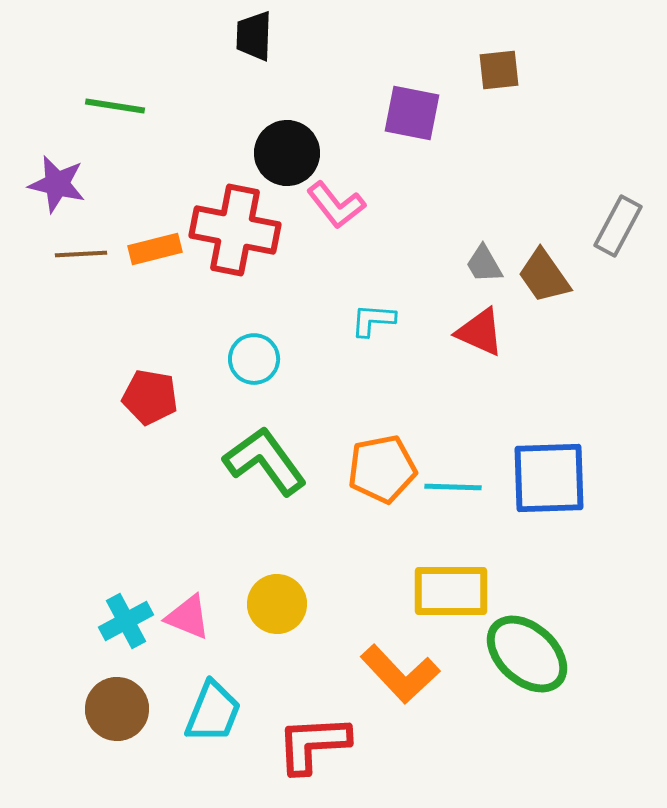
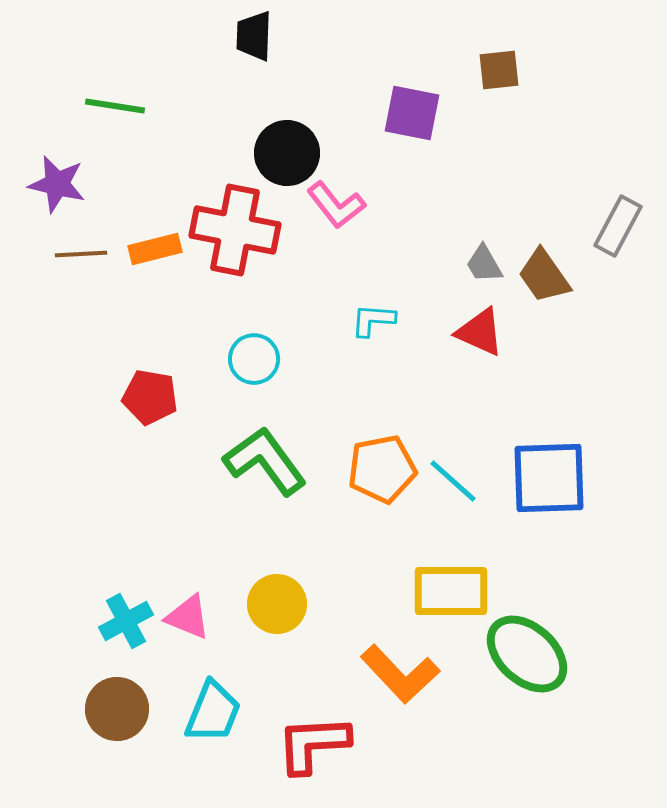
cyan line: moved 6 px up; rotated 40 degrees clockwise
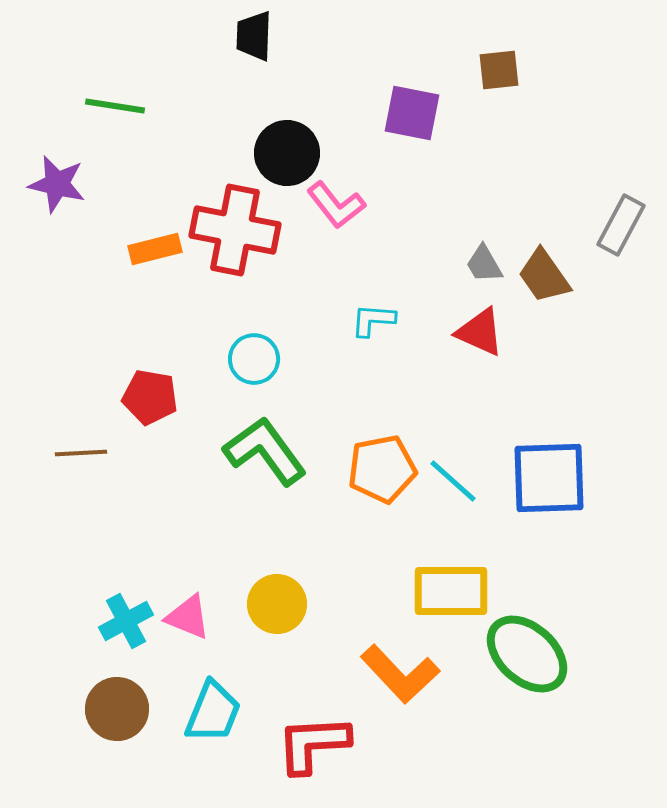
gray rectangle: moved 3 px right, 1 px up
brown line: moved 199 px down
green L-shape: moved 10 px up
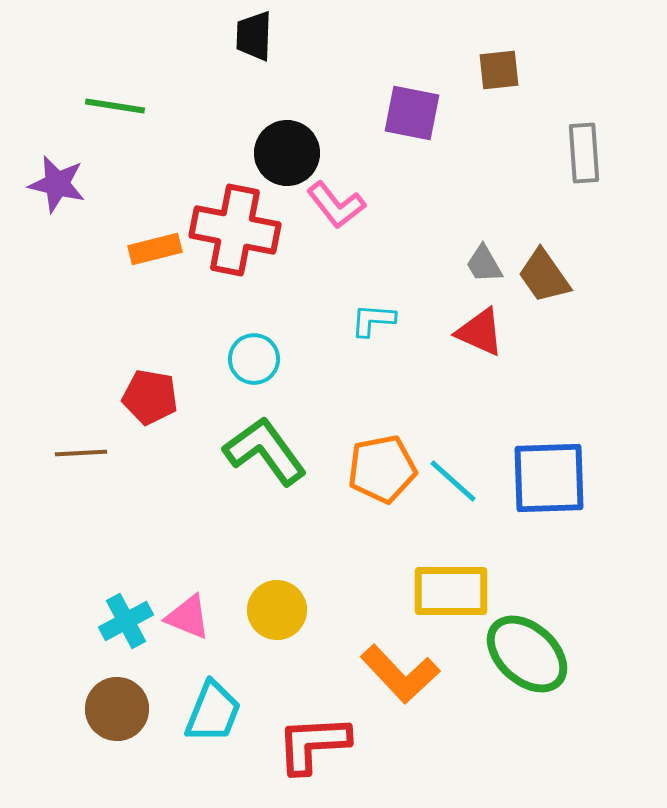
gray rectangle: moved 37 px left, 72 px up; rotated 32 degrees counterclockwise
yellow circle: moved 6 px down
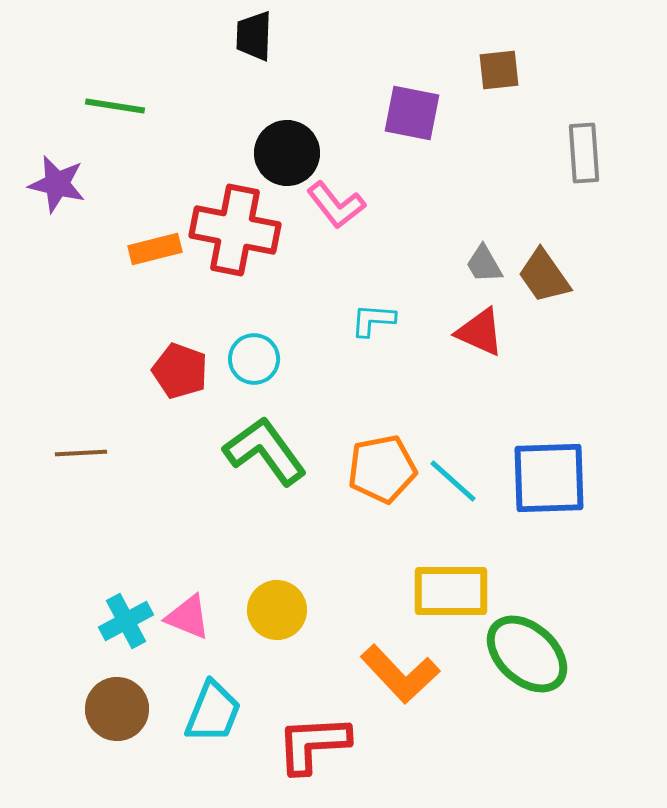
red pentagon: moved 30 px right, 26 px up; rotated 10 degrees clockwise
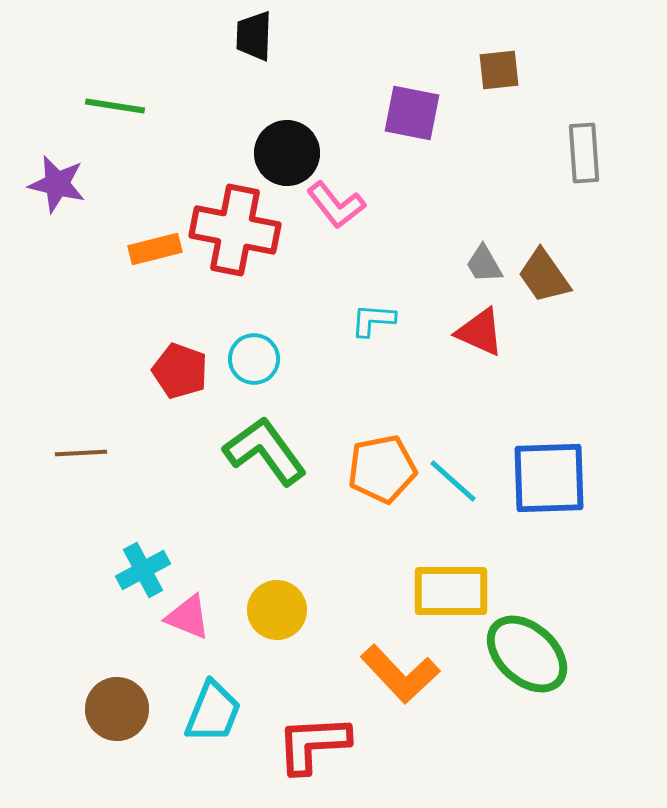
cyan cross: moved 17 px right, 51 px up
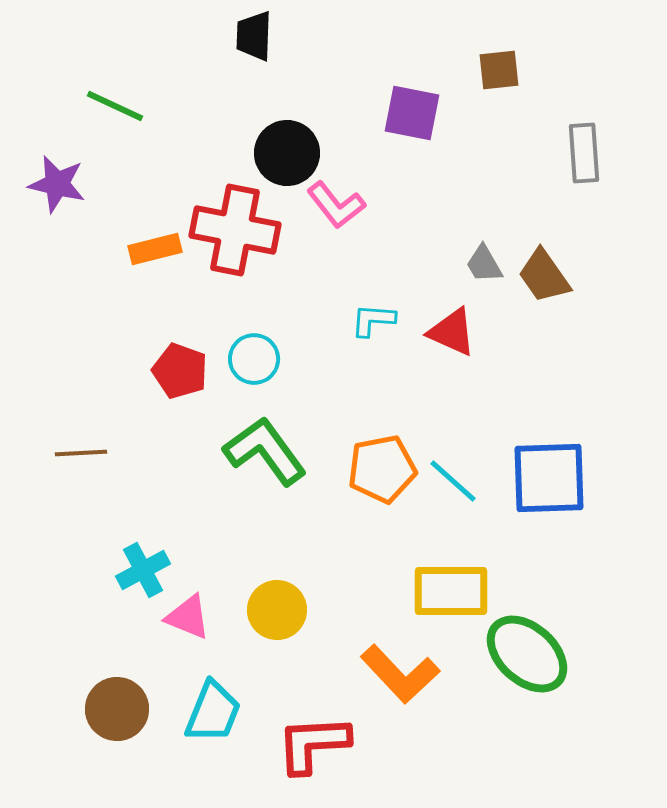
green line: rotated 16 degrees clockwise
red triangle: moved 28 px left
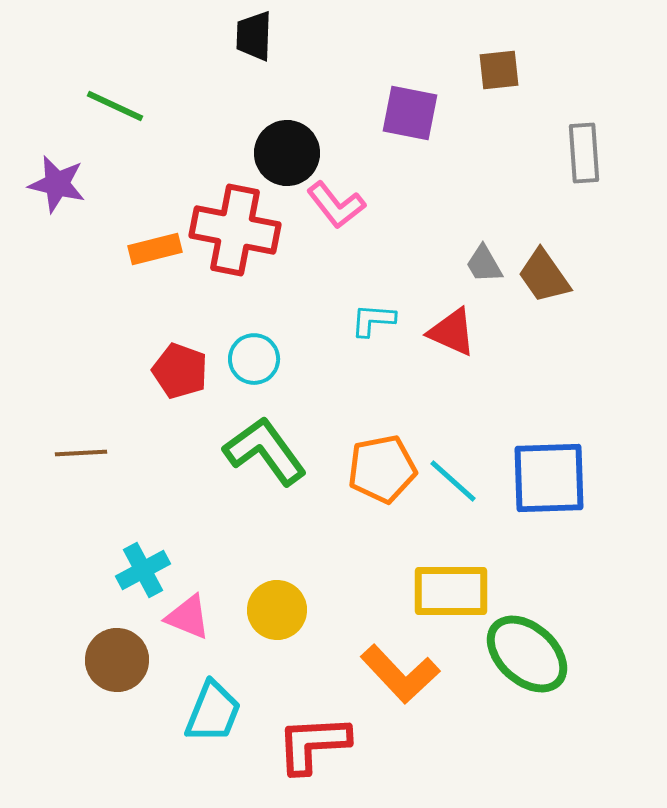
purple square: moved 2 px left
brown circle: moved 49 px up
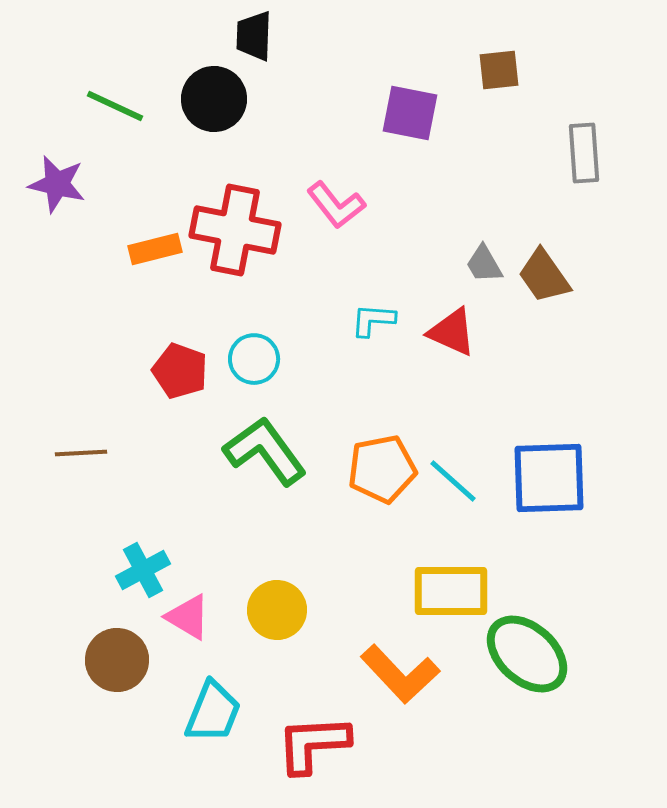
black circle: moved 73 px left, 54 px up
pink triangle: rotated 9 degrees clockwise
